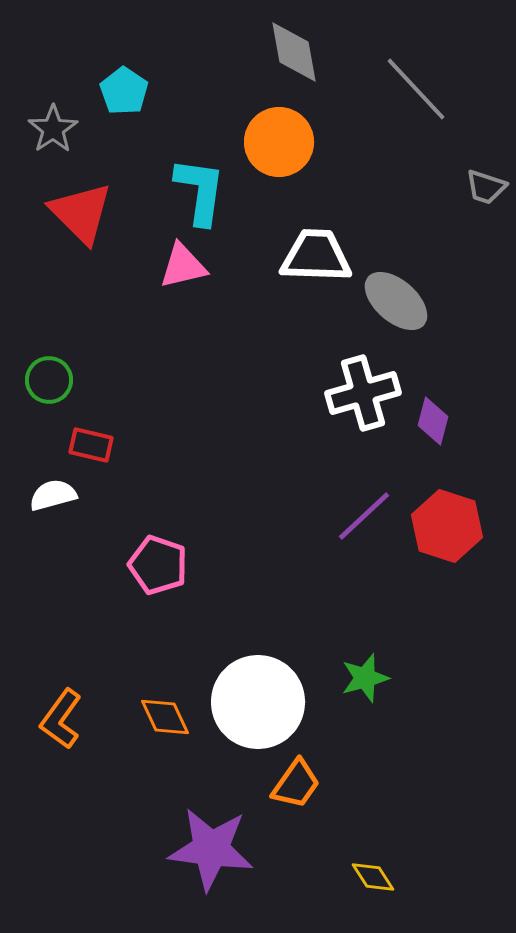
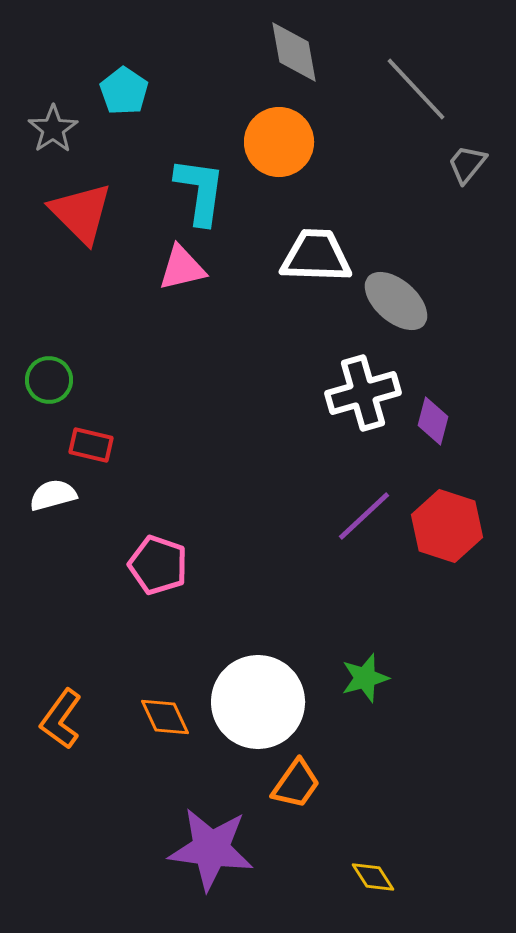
gray trapezoid: moved 19 px left, 23 px up; rotated 111 degrees clockwise
pink triangle: moved 1 px left, 2 px down
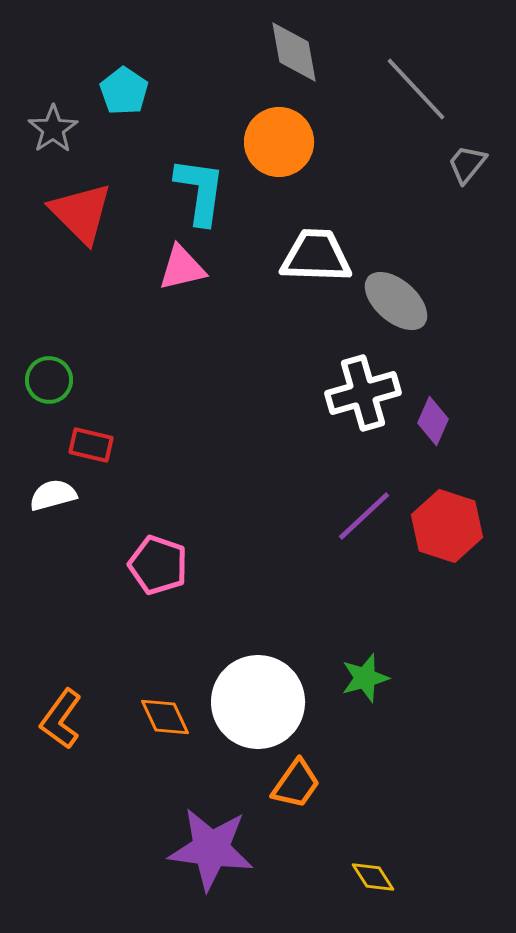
purple diamond: rotated 9 degrees clockwise
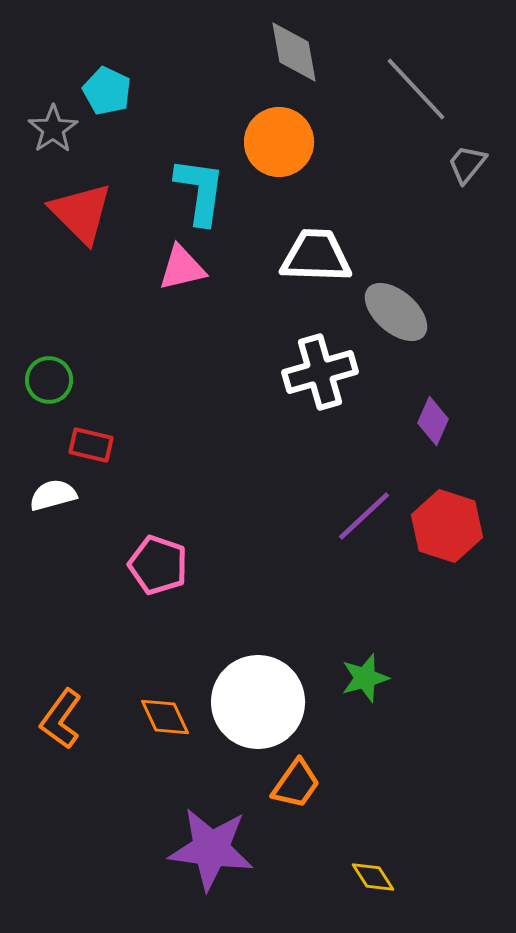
cyan pentagon: moved 17 px left; rotated 9 degrees counterclockwise
gray ellipse: moved 11 px down
white cross: moved 43 px left, 21 px up
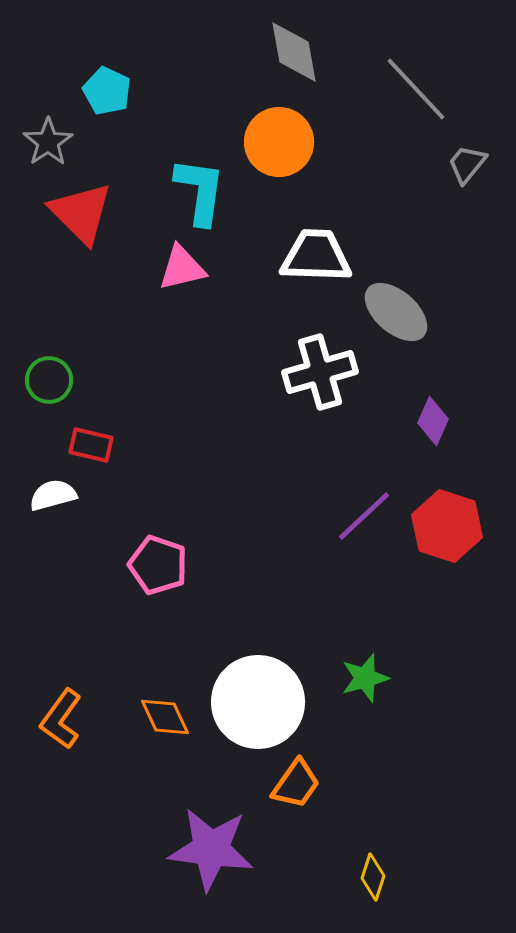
gray star: moved 5 px left, 13 px down
yellow diamond: rotated 51 degrees clockwise
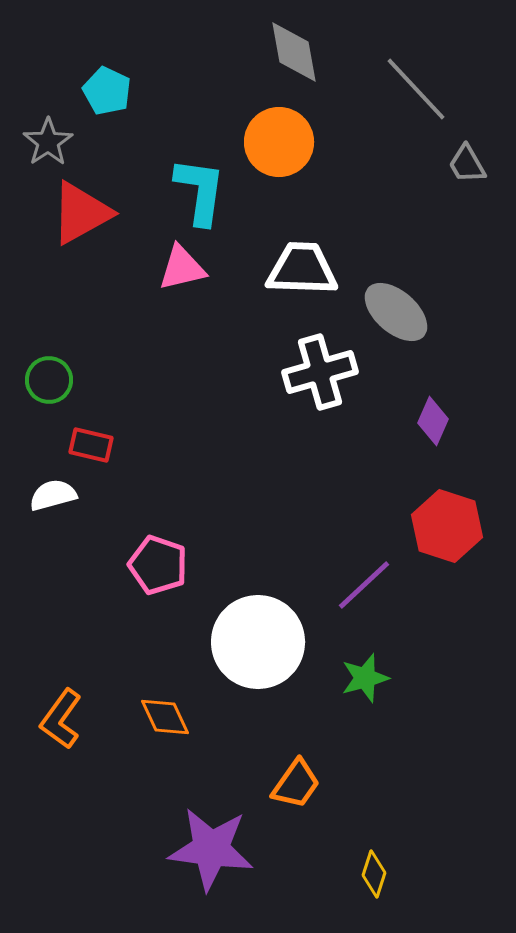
gray trapezoid: rotated 69 degrees counterclockwise
red triangle: rotated 46 degrees clockwise
white trapezoid: moved 14 px left, 13 px down
purple line: moved 69 px down
white circle: moved 60 px up
yellow diamond: moved 1 px right, 3 px up
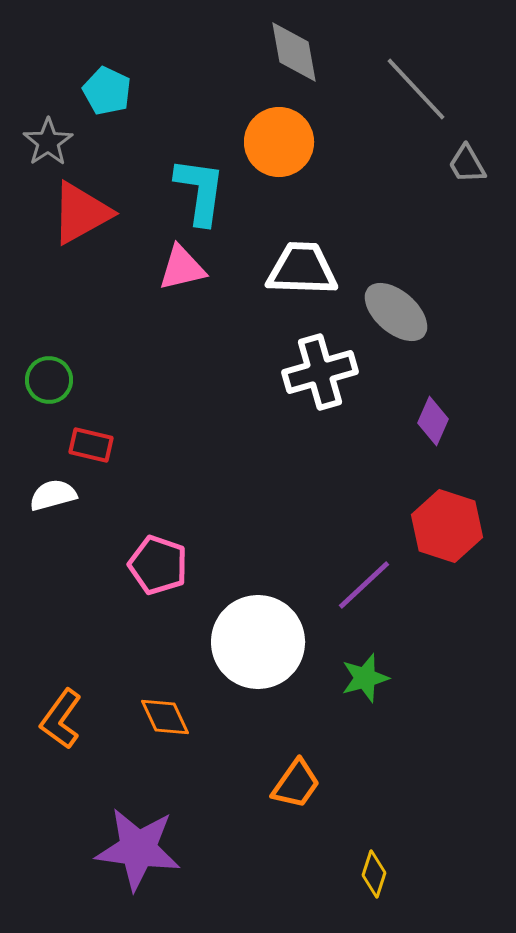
purple star: moved 73 px left
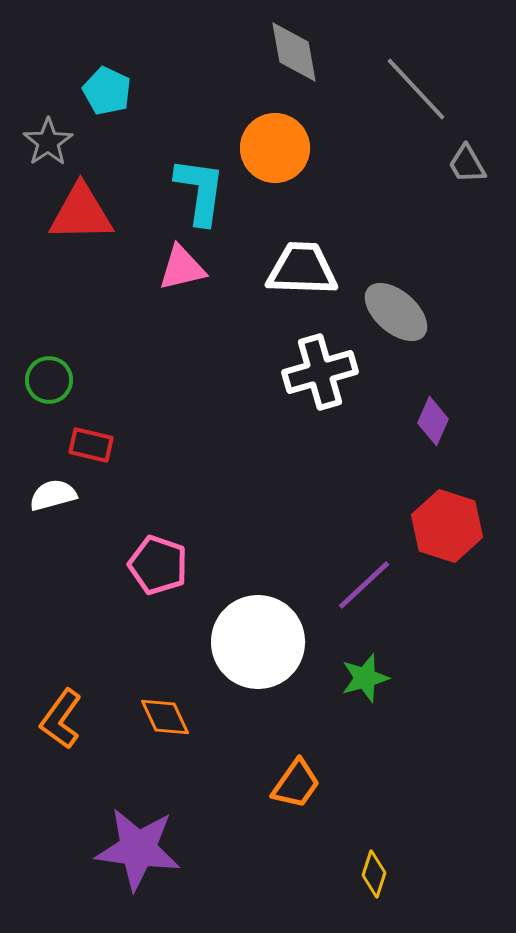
orange circle: moved 4 px left, 6 px down
red triangle: rotated 28 degrees clockwise
